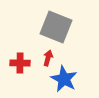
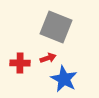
red arrow: rotated 56 degrees clockwise
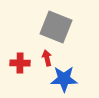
red arrow: moved 1 px left; rotated 84 degrees counterclockwise
blue star: rotated 28 degrees counterclockwise
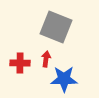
red arrow: moved 1 px left, 1 px down; rotated 21 degrees clockwise
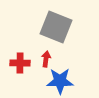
blue star: moved 4 px left, 2 px down
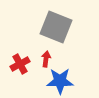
red cross: moved 1 px down; rotated 30 degrees counterclockwise
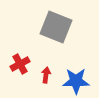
red arrow: moved 16 px down
blue star: moved 16 px right
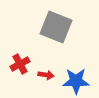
red arrow: rotated 91 degrees clockwise
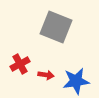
blue star: rotated 8 degrees counterclockwise
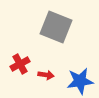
blue star: moved 4 px right
